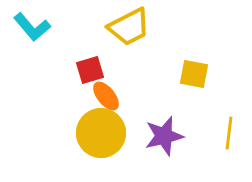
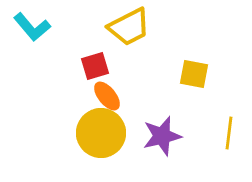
red square: moved 5 px right, 4 px up
orange ellipse: moved 1 px right
purple star: moved 2 px left
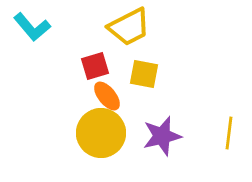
yellow square: moved 50 px left
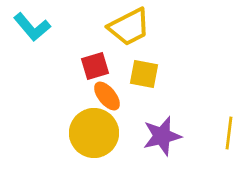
yellow circle: moved 7 px left
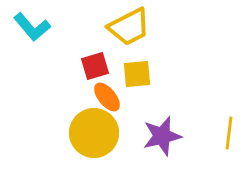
yellow square: moved 7 px left; rotated 16 degrees counterclockwise
orange ellipse: moved 1 px down
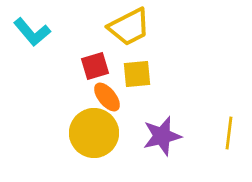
cyan L-shape: moved 5 px down
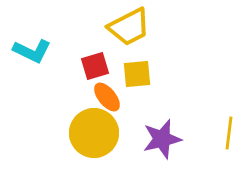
cyan L-shape: moved 19 px down; rotated 24 degrees counterclockwise
purple star: moved 3 px down
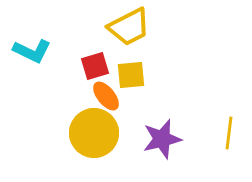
yellow square: moved 6 px left, 1 px down
orange ellipse: moved 1 px left, 1 px up
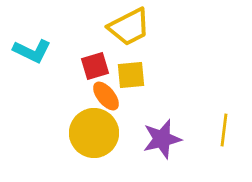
yellow line: moved 5 px left, 3 px up
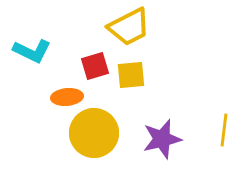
orange ellipse: moved 39 px left, 1 px down; rotated 56 degrees counterclockwise
